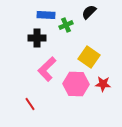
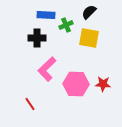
yellow square: moved 19 px up; rotated 25 degrees counterclockwise
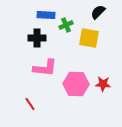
black semicircle: moved 9 px right
pink L-shape: moved 2 px left, 1 px up; rotated 130 degrees counterclockwise
